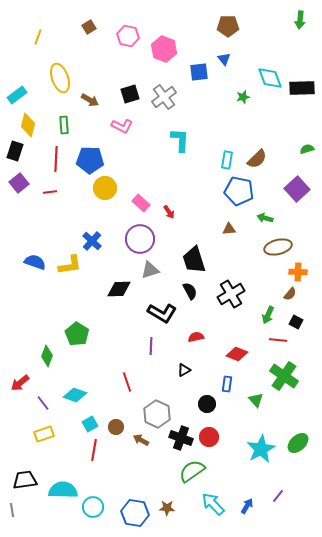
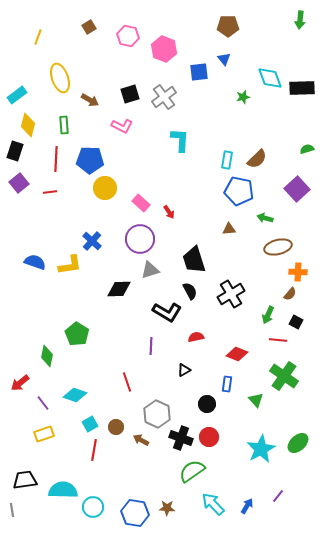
black L-shape at (162, 313): moved 5 px right, 1 px up
green diamond at (47, 356): rotated 10 degrees counterclockwise
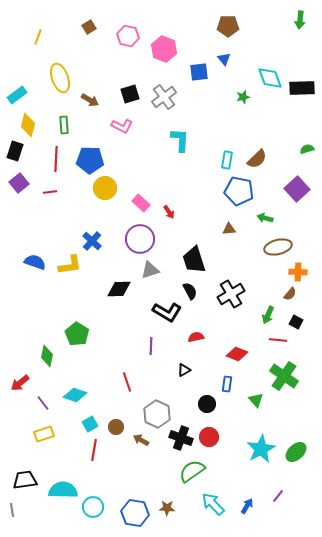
green ellipse at (298, 443): moved 2 px left, 9 px down
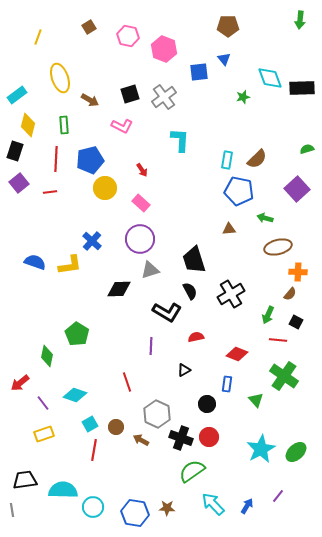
blue pentagon at (90, 160): rotated 16 degrees counterclockwise
red arrow at (169, 212): moved 27 px left, 42 px up
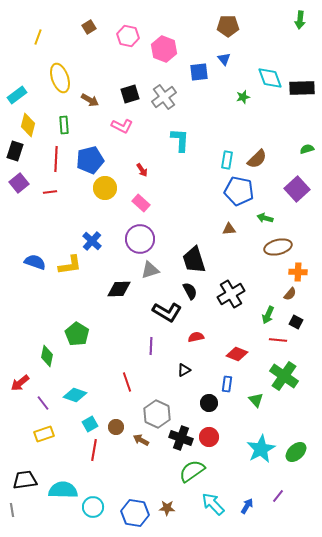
black circle at (207, 404): moved 2 px right, 1 px up
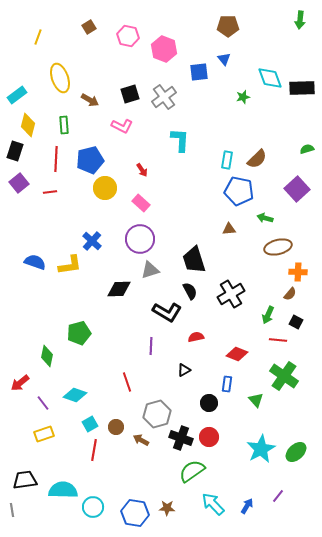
green pentagon at (77, 334): moved 2 px right, 1 px up; rotated 25 degrees clockwise
gray hexagon at (157, 414): rotated 20 degrees clockwise
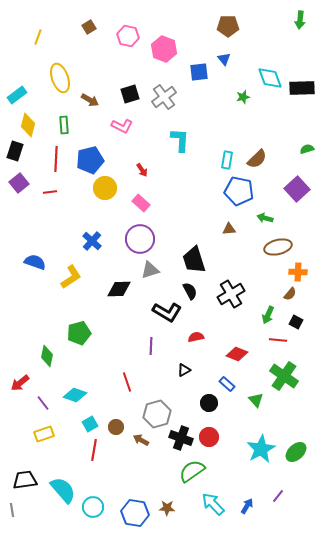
yellow L-shape at (70, 265): moved 1 px right, 12 px down; rotated 25 degrees counterclockwise
blue rectangle at (227, 384): rotated 56 degrees counterclockwise
cyan semicircle at (63, 490): rotated 48 degrees clockwise
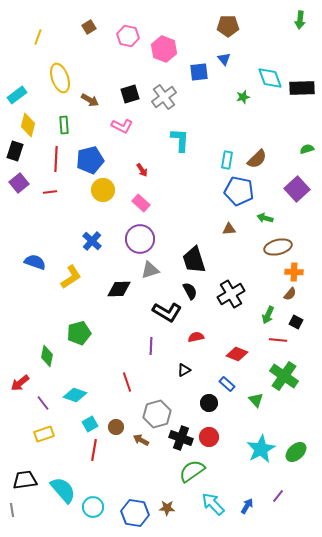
yellow circle at (105, 188): moved 2 px left, 2 px down
orange cross at (298, 272): moved 4 px left
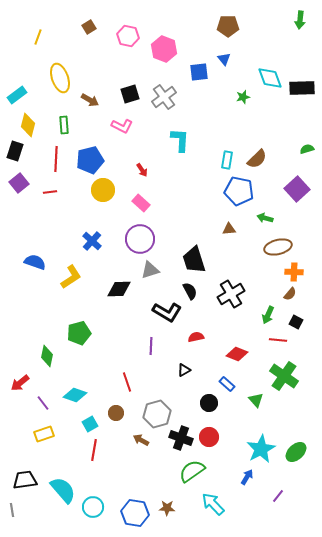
brown circle at (116, 427): moved 14 px up
blue arrow at (247, 506): moved 29 px up
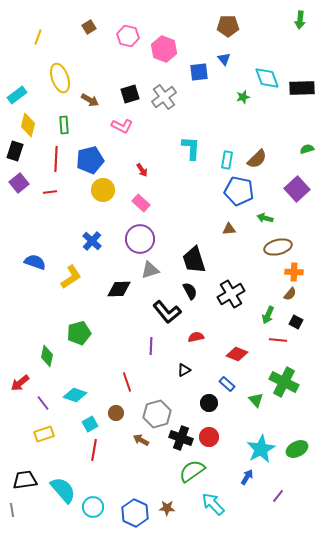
cyan diamond at (270, 78): moved 3 px left
cyan L-shape at (180, 140): moved 11 px right, 8 px down
black L-shape at (167, 312): rotated 20 degrees clockwise
green cross at (284, 376): moved 6 px down; rotated 8 degrees counterclockwise
green ellipse at (296, 452): moved 1 px right, 3 px up; rotated 15 degrees clockwise
blue hexagon at (135, 513): rotated 16 degrees clockwise
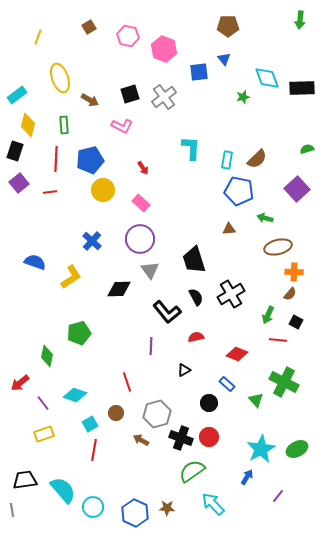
red arrow at (142, 170): moved 1 px right, 2 px up
gray triangle at (150, 270): rotated 48 degrees counterclockwise
black semicircle at (190, 291): moved 6 px right, 6 px down
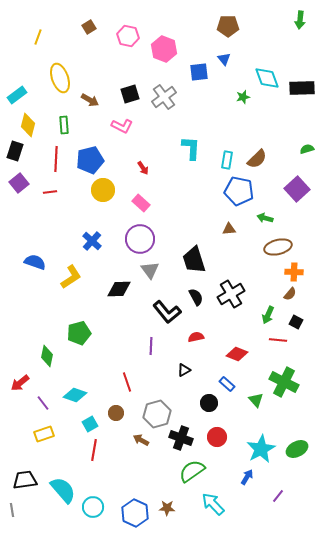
red circle at (209, 437): moved 8 px right
